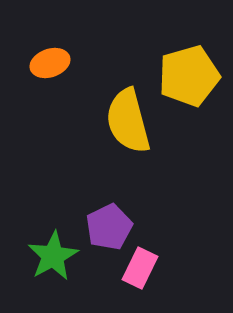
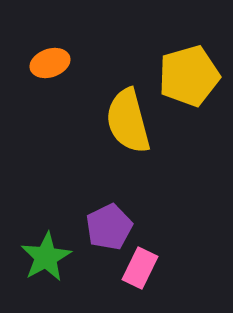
green star: moved 7 px left, 1 px down
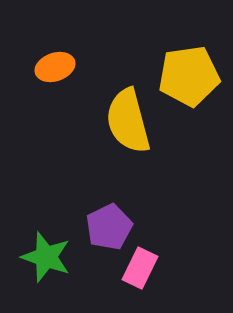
orange ellipse: moved 5 px right, 4 px down
yellow pentagon: rotated 8 degrees clockwise
green star: rotated 24 degrees counterclockwise
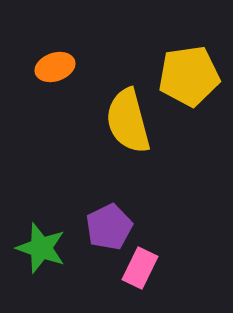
green star: moved 5 px left, 9 px up
